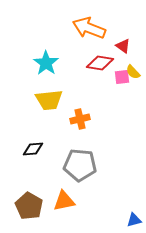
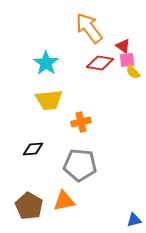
orange arrow: rotated 32 degrees clockwise
pink square: moved 5 px right, 17 px up
orange cross: moved 1 px right, 3 px down
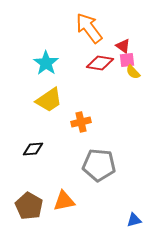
yellow trapezoid: rotated 28 degrees counterclockwise
gray pentagon: moved 19 px right
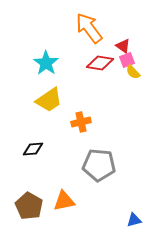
pink square: rotated 14 degrees counterclockwise
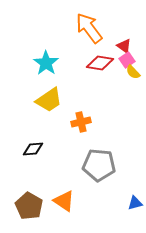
red triangle: moved 1 px right
pink square: rotated 14 degrees counterclockwise
orange triangle: rotated 45 degrees clockwise
blue triangle: moved 1 px right, 17 px up
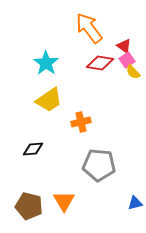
orange triangle: rotated 25 degrees clockwise
brown pentagon: rotated 16 degrees counterclockwise
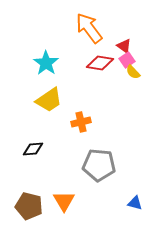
blue triangle: rotated 28 degrees clockwise
